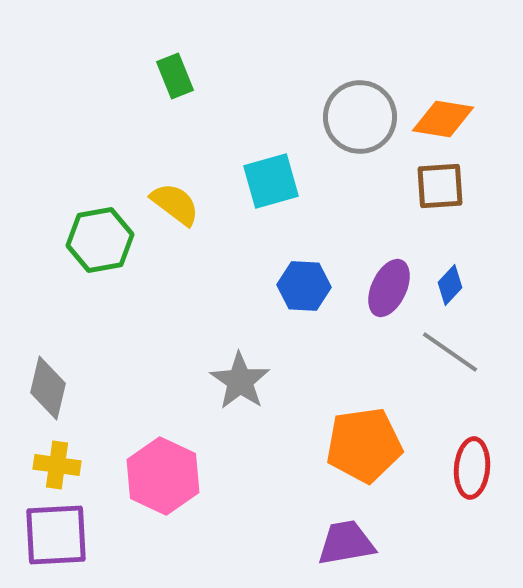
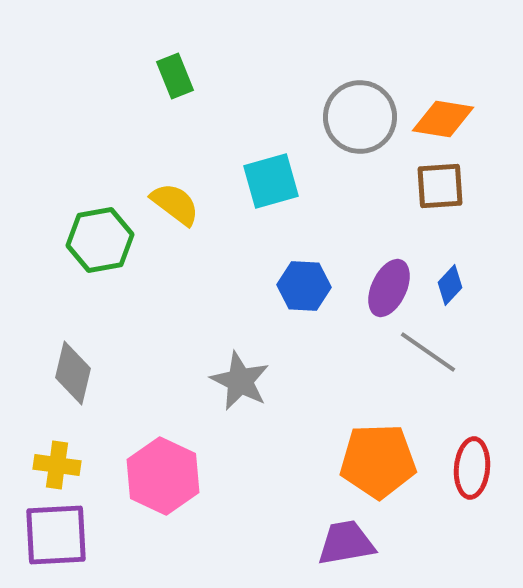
gray line: moved 22 px left
gray star: rotated 8 degrees counterclockwise
gray diamond: moved 25 px right, 15 px up
orange pentagon: moved 14 px right, 16 px down; rotated 6 degrees clockwise
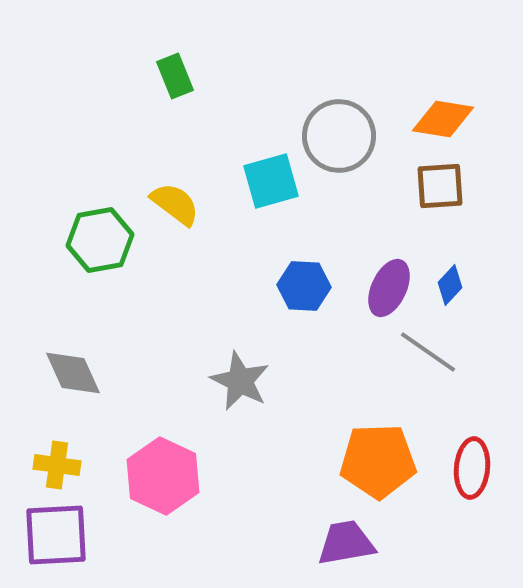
gray circle: moved 21 px left, 19 px down
gray diamond: rotated 38 degrees counterclockwise
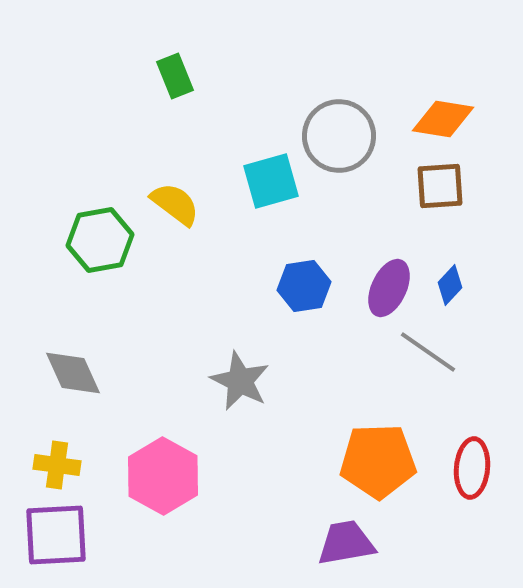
blue hexagon: rotated 12 degrees counterclockwise
pink hexagon: rotated 4 degrees clockwise
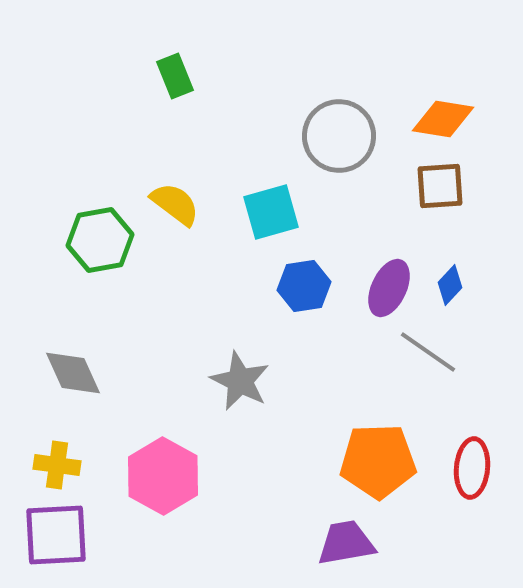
cyan square: moved 31 px down
